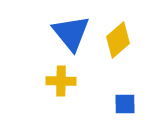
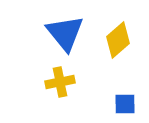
blue triangle: moved 6 px left
yellow cross: moved 1 px left, 1 px down; rotated 12 degrees counterclockwise
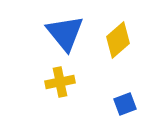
blue square: rotated 20 degrees counterclockwise
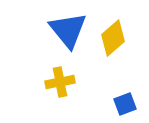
blue triangle: moved 3 px right, 3 px up
yellow diamond: moved 5 px left, 2 px up
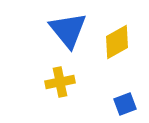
yellow diamond: moved 4 px right, 4 px down; rotated 12 degrees clockwise
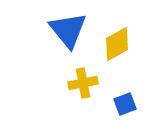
yellow diamond: moved 2 px down
yellow cross: moved 23 px right, 1 px down
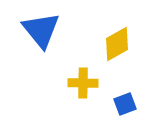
blue triangle: moved 27 px left
yellow cross: rotated 12 degrees clockwise
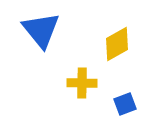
yellow cross: moved 1 px left
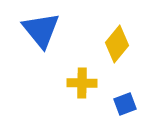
yellow diamond: rotated 21 degrees counterclockwise
